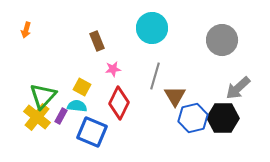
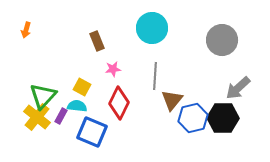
gray line: rotated 12 degrees counterclockwise
brown triangle: moved 3 px left, 4 px down; rotated 10 degrees clockwise
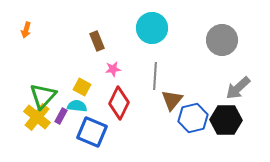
black hexagon: moved 3 px right, 2 px down
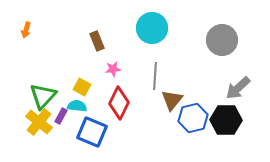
yellow cross: moved 2 px right, 5 px down
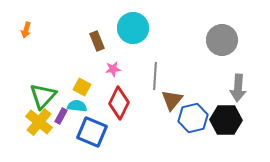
cyan circle: moved 19 px left
gray arrow: rotated 44 degrees counterclockwise
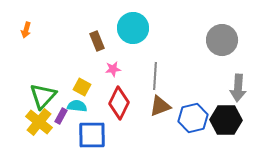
brown triangle: moved 12 px left, 6 px down; rotated 30 degrees clockwise
blue square: moved 3 px down; rotated 24 degrees counterclockwise
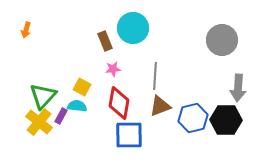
brown rectangle: moved 8 px right
red diamond: rotated 16 degrees counterclockwise
blue square: moved 37 px right
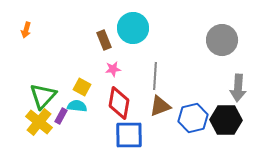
brown rectangle: moved 1 px left, 1 px up
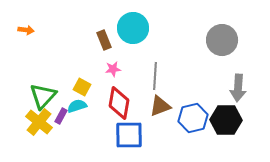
orange arrow: rotated 98 degrees counterclockwise
cyan semicircle: rotated 24 degrees counterclockwise
